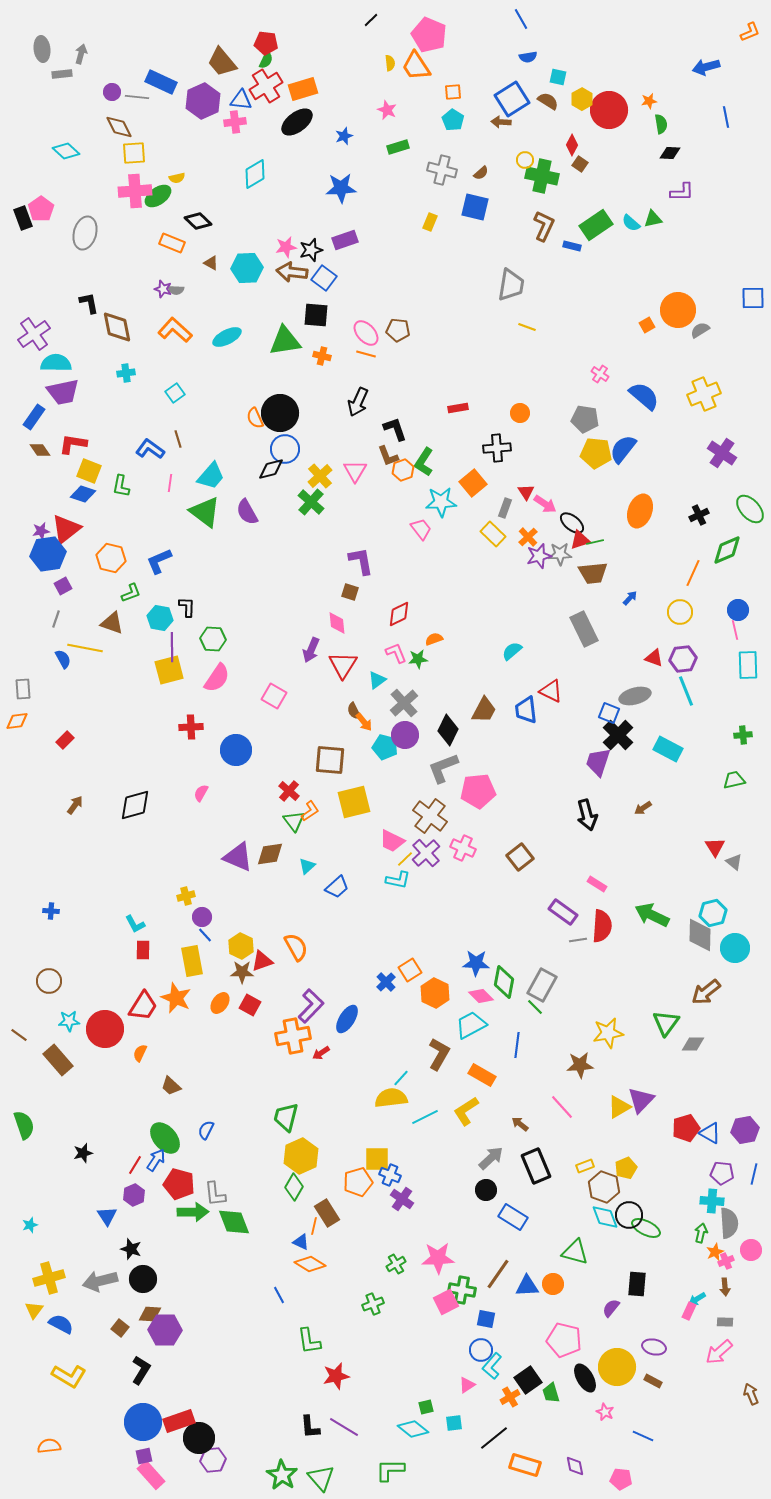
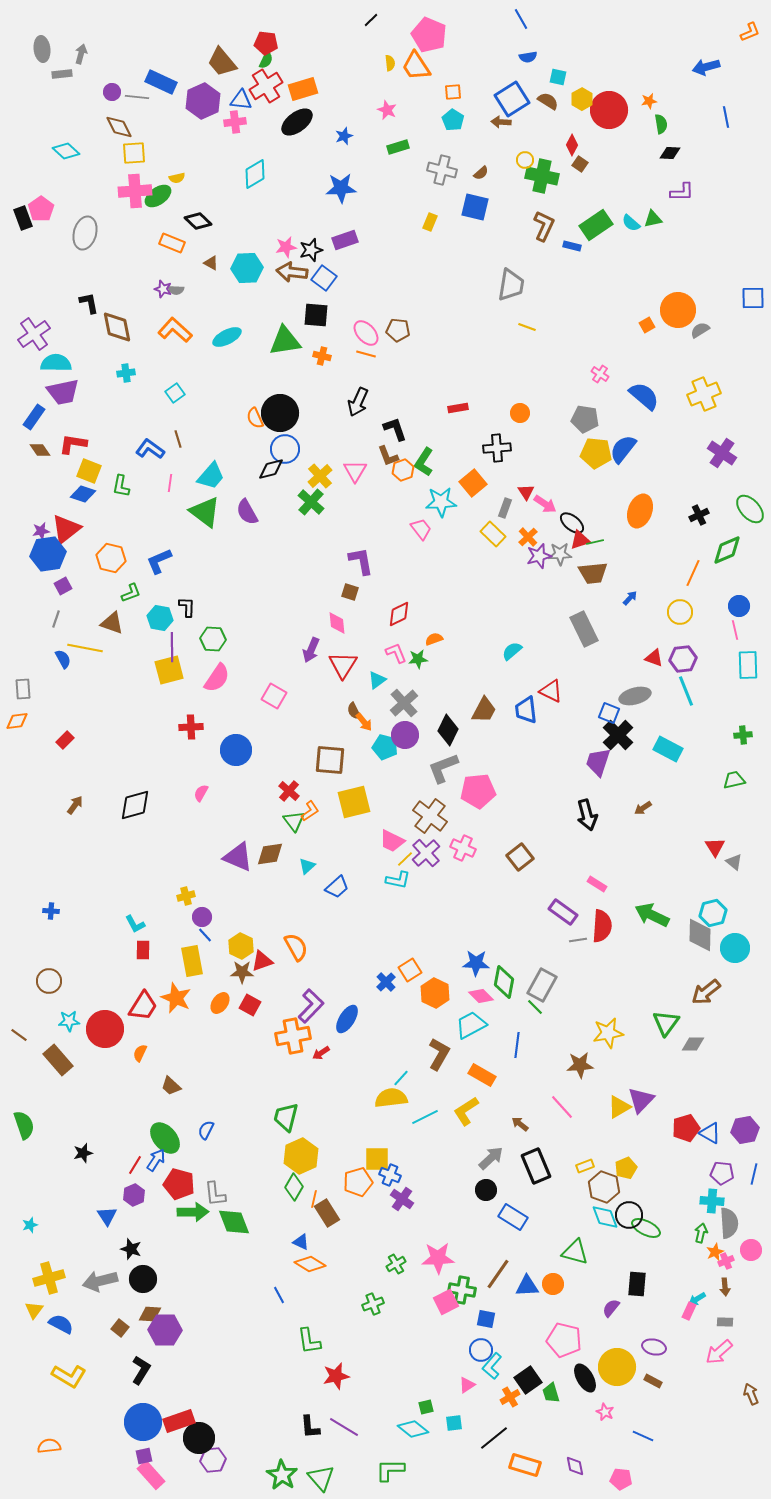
blue circle at (738, 610): moved 1 px right, 4 px up
orange line at (314, 1226): moved 27 px up
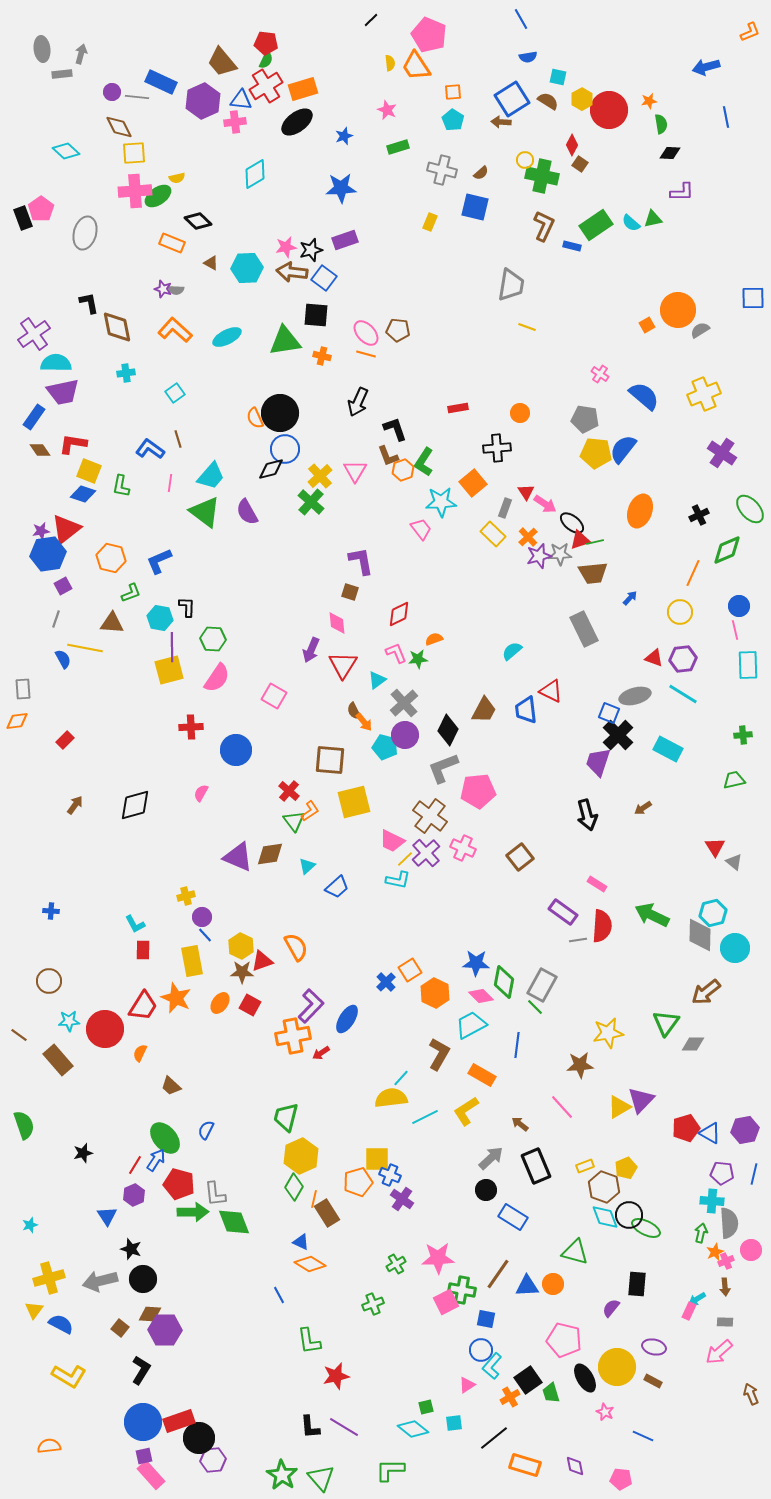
brown triangle at (112, 623): rotated 15 degrees counterclockwise
cyan line at (686, 691): moved 3 px left, 3 px down; rotated 36 degrees counterclockwise
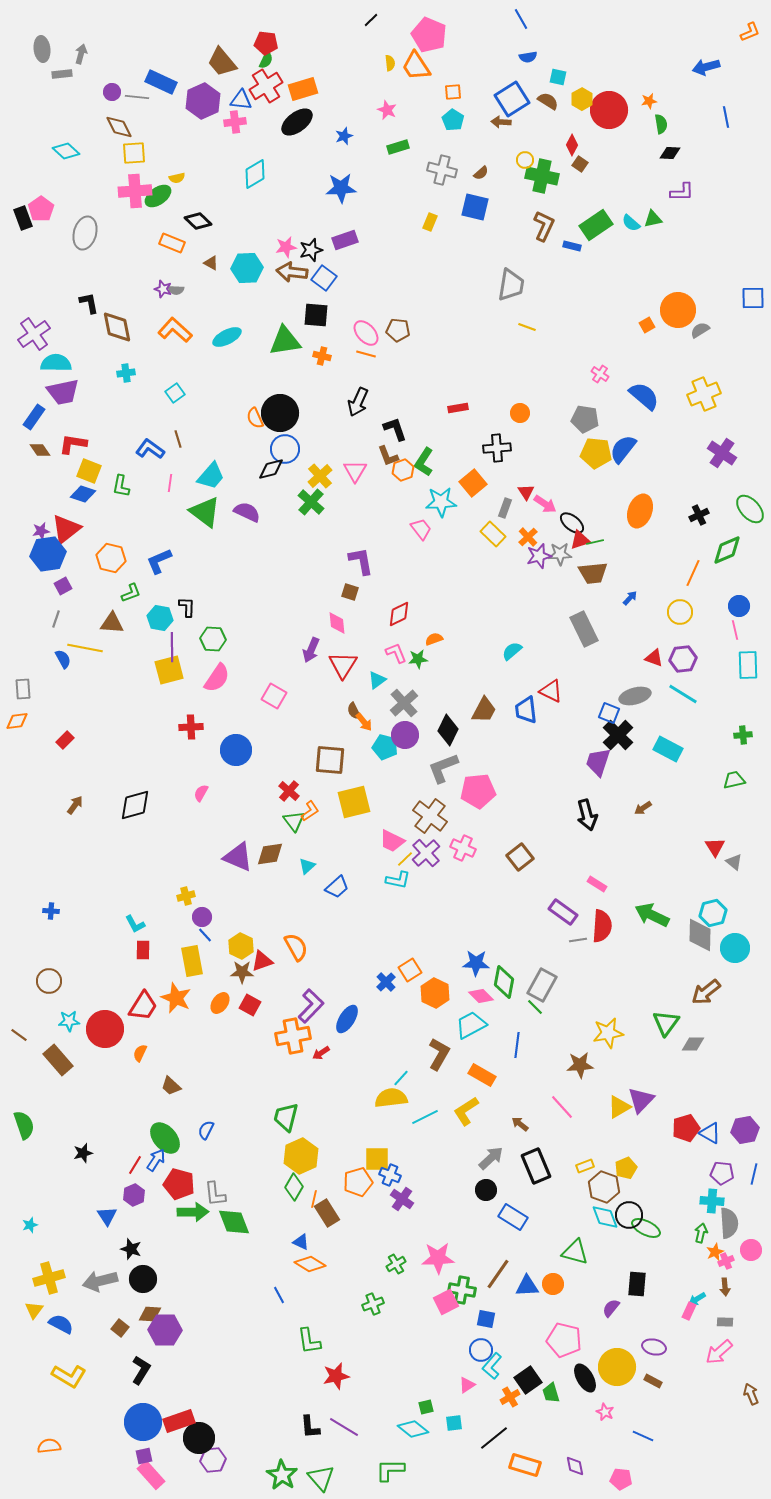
purple semicircle at (247, 512): rotated 144 degrees clockwise
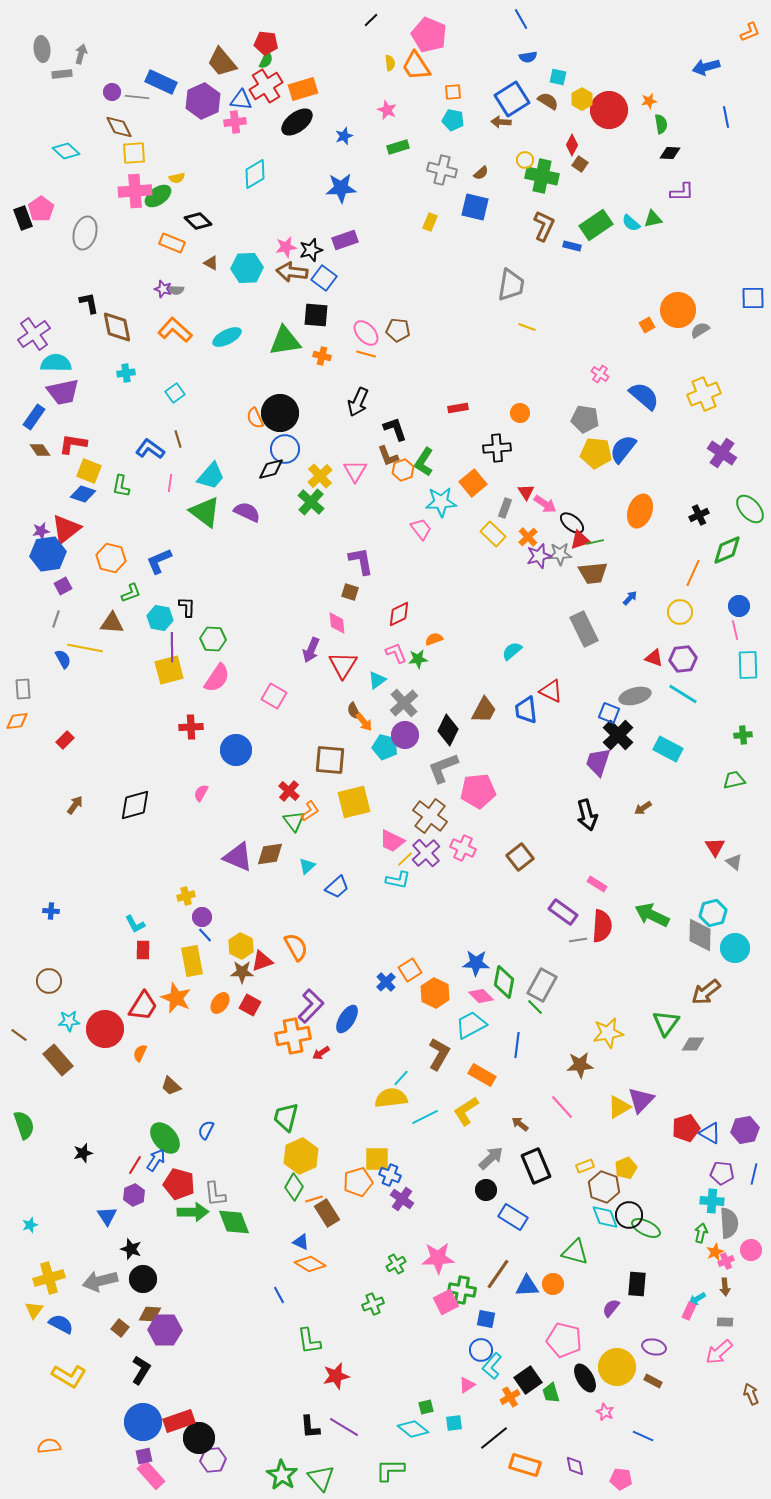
cyan pentagon at (453, 120): rotated 20 degrees counterclockwise
orange line at (314, 1199): rotated 60 degrees clockwise
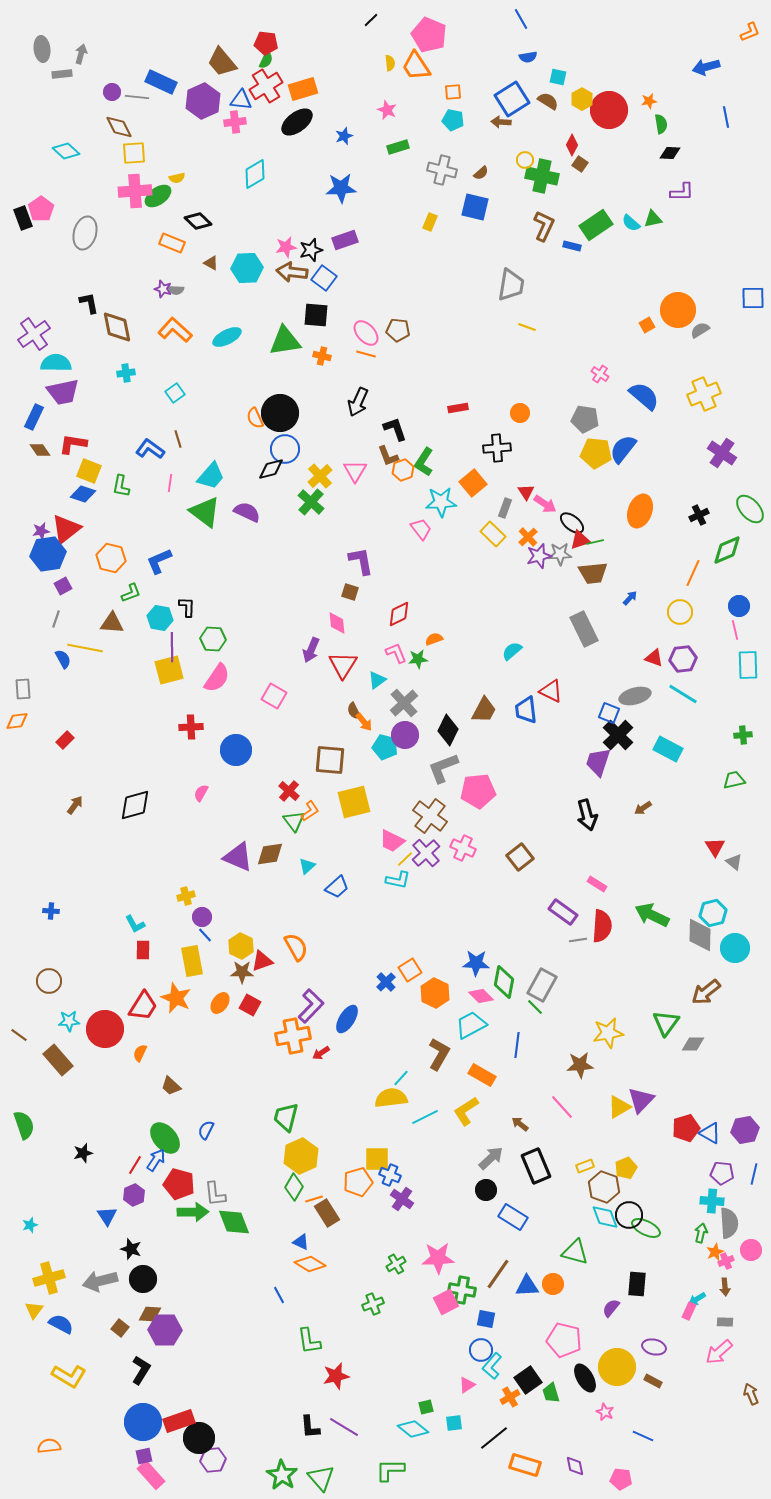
blue rectangle at (34, 417): rotated 10 degrees counterclockwise
